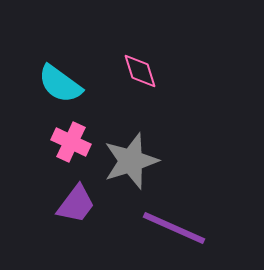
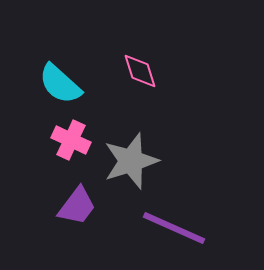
cyan semicircle: rotated 6 degrees clockwise
pink cross: moved 2 px up
purple trapezoid: moved 1 px right, 2 px down
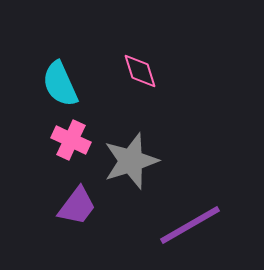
cyan semicircle: rotated 24 degrees clockwise
purple line: moved 16 px right, 3 px up; rotated 54 degrees counterclockwise
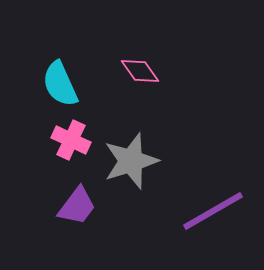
pink diamond: rotated 18 degrees counterclockwise
purple line: moved 23 px right, 14 px up
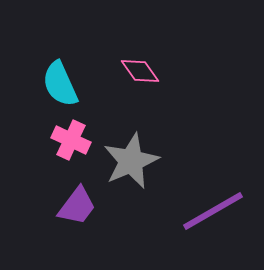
gray star: rotated 6 degrees counterclockwise
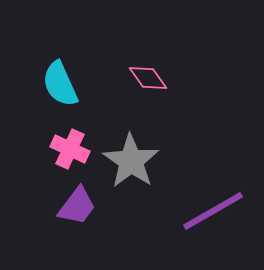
pink diamond: moved 8 px right, 7 px down
pink cross: moved 1 px left, 9 px down
gray star: rotated 14 degrees counterclockwise
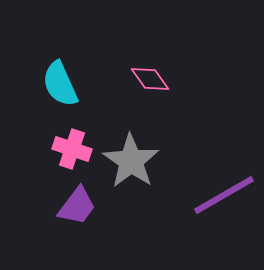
pink diamond: moved 2 px right, 1 px down
pink cross: moved 2 px right; rotated 6 degrees counterclockwise
purple line: moved 11 px right, 16 px up
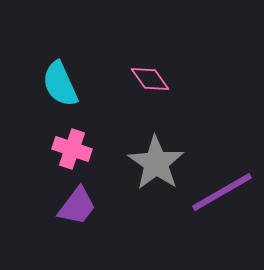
gray star: moved 25 px right, 2 px down
purple line: moved 2 px left, 3 px up
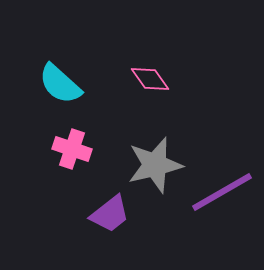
cyan semicircle: rotated 24 degrees counterclockwise
gray star: moved 1 px left, 2 px down; rotated 24 degrees clockwise
purple trapezoid: moved 33 px right, 8 px down; rotated 15 degrees clockwise
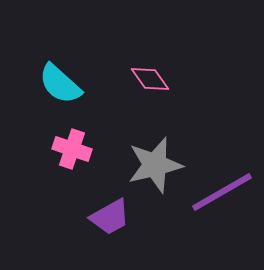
purple trapezoid: moved 3 px down; rotated 9 degrees clockwise
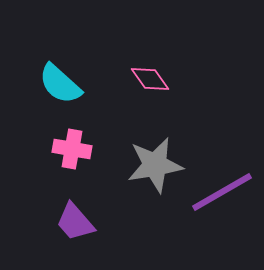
pink cross: rotated 9 degrees counterclockwise
gray star: rotated 4 degrees clockwise
purple trapezoid: moved 35 px left, 5 px down; rotated 78 degrees clockwise
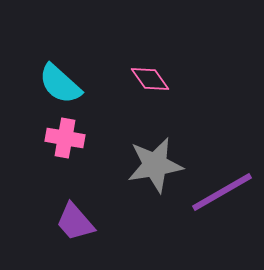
pink cross: moved 7 px left, 11 px up
